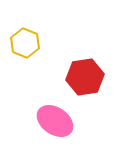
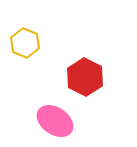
red hexagon: rotated 24 degrees counterclockwise
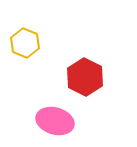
pink ellipse: rotated 18 degrees counterclockwise
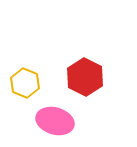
yellow hexagon: moved 40 px down
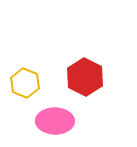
pink ellipse: rotated 15 degrees counterclockwise
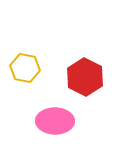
yellow hexagon: moved 15 px up; rotated 12 degrees counterclockwise
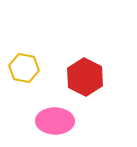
yellow hexagon: moved 1 px left
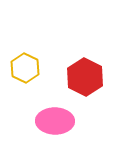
yellow hexagon: moved 1 px right; rotated 16 degrees clockwise
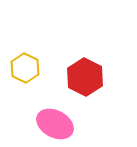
pink ellipse: moved 3 px down; rotated 27 degrees clockwise
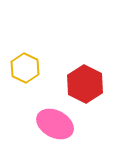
red hexagon: moved 7 px down
